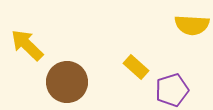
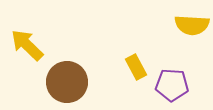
yellow rectangle: rotated 20 degrees clockwise
purple pentagon: moved 5 px up; rotated 20 degrees clockwise
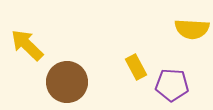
yellow semicircle: moved 4 px down
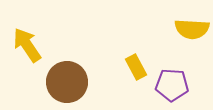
yellow arrow: rotated 12 degrees clockwise
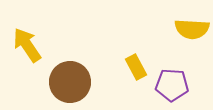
brown circle: moved 3 px right
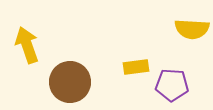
yellow arrow: rotated 15 degrees clockwise
yellow rectangle: rotated 70 degrees counterclockwise
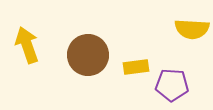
brown circle: moved 18 px right, 27 px up
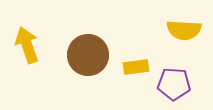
yellow semicircle: moved 8 px left, 1 px down
purple pentagon: moved 2 px right, 1 px up
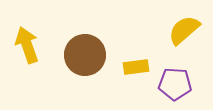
yellow semicircle: rotated 136 degrees clockwise
brown circle: moved 3 px left
purple pentagon: moved 1 px right
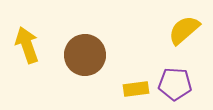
yellow rectangle: moved 22 px down
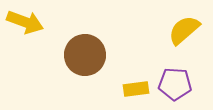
yellow arrow: moved 2 px left, 23 px up; rotated 129 degrees clockwise
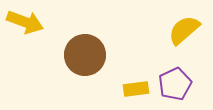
purple pentagon: rotated 28 degrees counterclockwise
